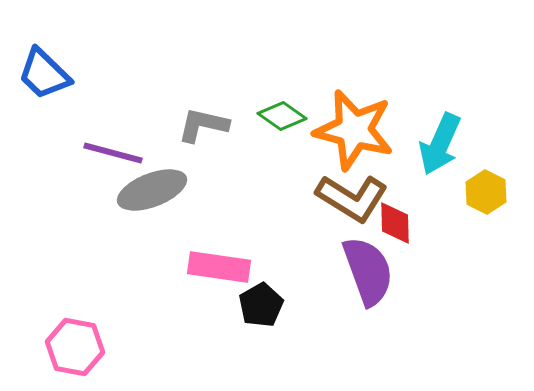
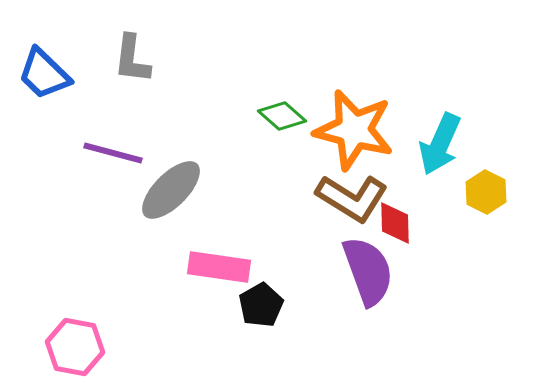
green diamond: rotated 6 degrees clockwise
gray L-shape: moved 71 px left, 66 px up; rotated 96 degrees counterclockwise
gray ellipse: moved 19 px right; rotated 24 degrees counterclockwise
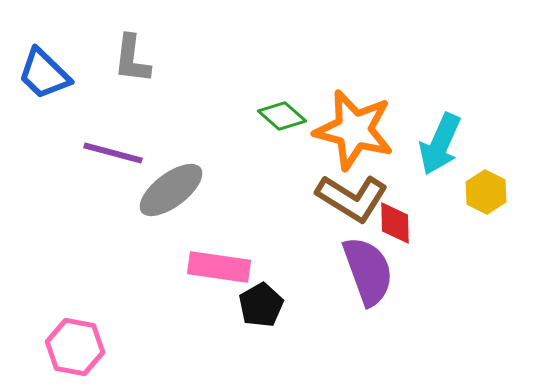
gray ellipse: rotated 8 degrees clockwise
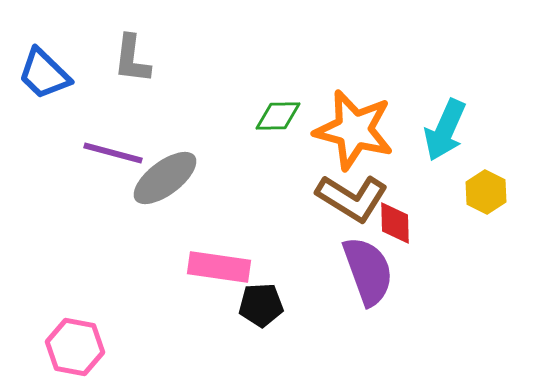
green diamond: moved 4 px left; rotated 42 degrees counterclockwise
cyan arrow: moved 5 px right, 14 px up
gray ellipse: moved 6 px left, 12 px up
black pentagon: rotated 27 degrees clockwise
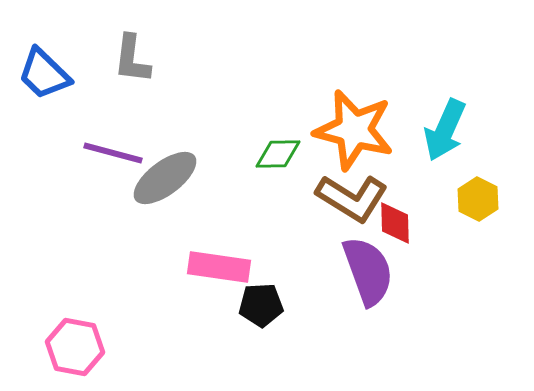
green diamond: moved 38 px down
yellow hexagon: moved 8 px left, 7 px down
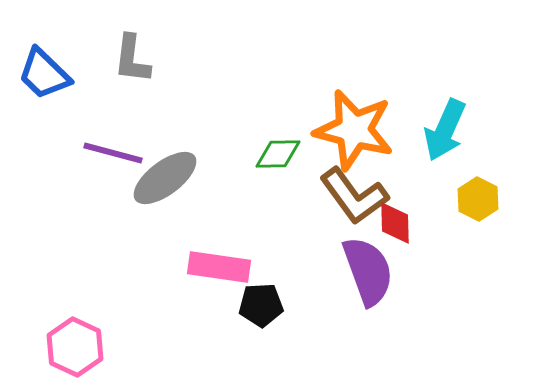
brown L-shape: moved 2 px right, 2 px up; rotated 22 degrees clockwise
pink hexagon: rotated 14 degrees clockwise
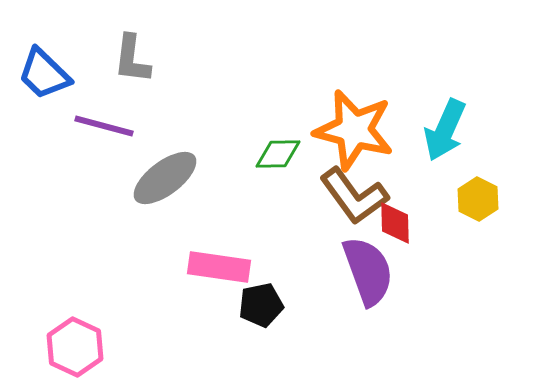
purple line: moved 9 px left, 27 px up
black pentagon: rotated 9 degrees counterclockwise
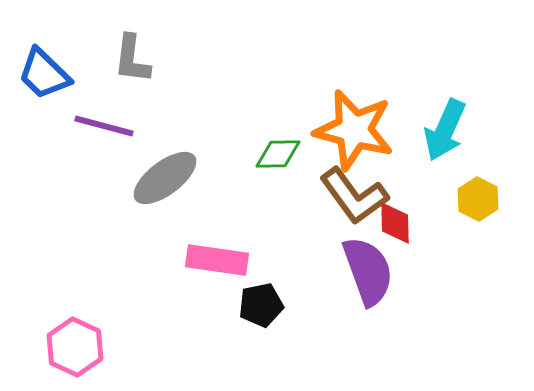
pink rectangle: moved 2 px left, 7 px up
